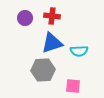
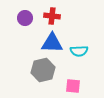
blue triangle: rotated 20 degrees clockwise
gray hexagon: rotated 10 degrees counterclockwise
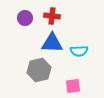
gray hexagon: moved 4 px left
pink square: rotated 14 degrees counterclockwise
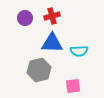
red cross: rotated 21 degrees counterclockwise
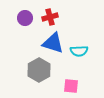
red cross: moved 2 px left, 1 px down
blue triangle: moved 1 px right; rotated 15 degrees clockwise
gray hexagon: rotated 15 degrees counterclockwise
pink square: moved 2 px left; rotated 14 degrees clockwise
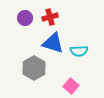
gray hexagon: moved 5 px left, 2 px up
pink square: rotated 35 degrees clockwise
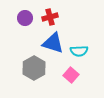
pink square: moved 11 px up
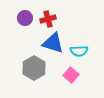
red cross: moved 2 px left, 2 px down
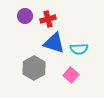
purple circle: moved 2 px up
blue triangle: moved 1 px right
cyan semicircle: moved 2 px up
